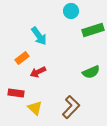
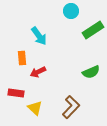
green rectangle: rotated 15 degrees counterclockwise
orange rectangle: rotated 56 degrees counterclockwise
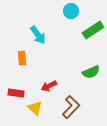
cyan arrow: moved 1 px left, 1 px up
red arrow: moved 11 px right, 14 px down
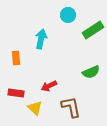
cyan circle: moved 3 px left, 4 px down
cyan arrow: moved 3 px right, 4 px down; rotated 132 degrees counterclockwise
orange rectangle: moved 6 px left
brown L-shape: rotated 55 degrees counterclockwise
